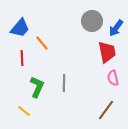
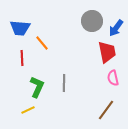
blue trapezoid: rotated 55 degrees clockwise
yellow line: moved 4 px right, 1 px up; rotated 64 degrees counterclockwise
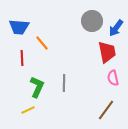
blue trapezoid: moved 1 px left, 1 px up
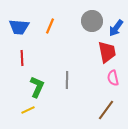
orange line: moved 8 px right, 17 px up; rotated 63 degrees clockwise
gray line: moved 3 px right, 3 px up
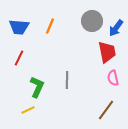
red line: moved 3 px left; rotated 28 degrees clockwise
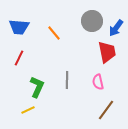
orange line: moved 4 px right, 7 px down; rotated 63 degrees counterclockwise
pink semicircle: moved 15 px left, 4 px down
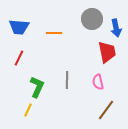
gray circle: moved 2 px up
blue arrow: rotated 48 degrees counterclockwise
orange line: rotated 49 degrees counterclockwise
yellow line: rotated 40 degrees counterclockwise
